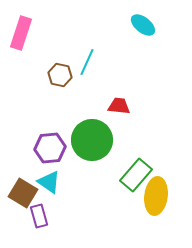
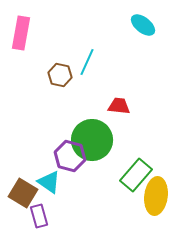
pink rectangle: rotated 8 degrees counterclockwise
purple hexagon: moved 20 px right, 8 px down; rotated 20 degrees clockwise
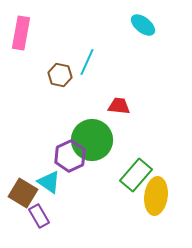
purple hexagon: rotated 20 degrees clockwise
purple rectangle: rotated 15 degrees counterclockwise
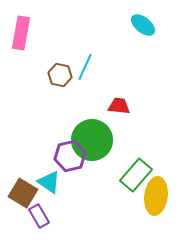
cyan line: moved 2 px left, 5 px down
purple hexagon: rotated 12 degrees clockwise
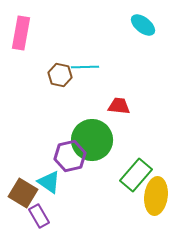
cyan line: rotated 64 degrees clockwise
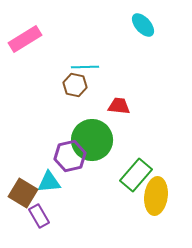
cyan ellipse: rotated 10 degrees clockwise
pink rectangle: moved 4 px right, 6 px down; rotated 48 degrees clockwise
brown hexagon: moved 15 px right, 10 px down
cyan triangle: rotated 40 degrees counterclockwise
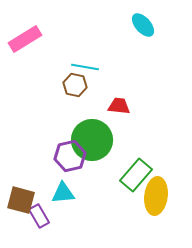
cyan line: rotated 12 degrees clockwise
cyan triangle: moved 14 px right, 11 px down
brown square: moved 2 px left, 7 px down; rotated 16 degrees counterclockwise
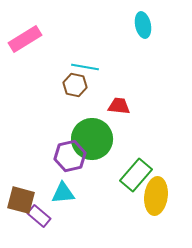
cyan ellipse: rotated 30 degrees clockwise
green circle: moved 1 px up
purple rectangle: rotated 20 degrees counterclockwise
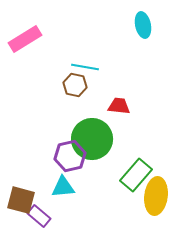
cyan triangle: moved 6 px up
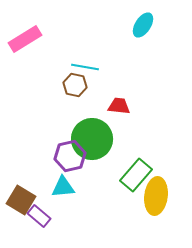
cyan ellipse: rotated 45 degrees clockwise
brown square: rotated 16 degrees clockwise
